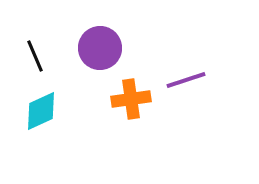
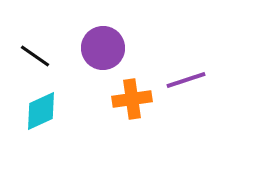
purple circle: moved 3 px right
black line: rotated 32 degrees counterclockwise
orange cross: moved 1 px right
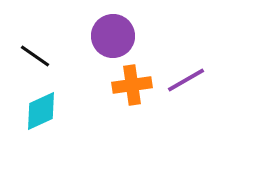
purple circle: moved 10 px right, 12 px up
purple line: rotated 12 degrees counterclockwise
orange cross: moved 14 px up
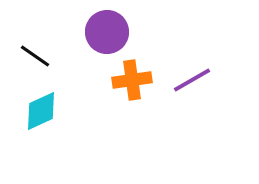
purple circle: moved 6 px left, 4 px up
purple line: moved 6 px right
orange cross: moved 5 px up
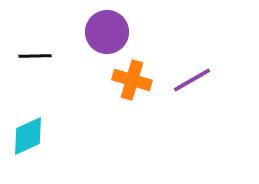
black line: rotated 36 degrees counterclockwise
orange cross: rotated 24 degrees clockwise
cyan diamond: moved 13 px left, 25 px down
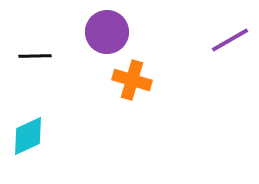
purple line: moved 38 px right, 40 px up
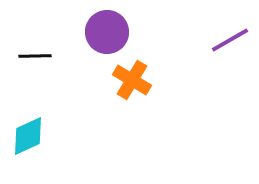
orange cross: rotated 15 degrees clockwise
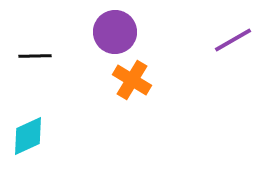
purple circle: moved 8 px right
purple line: moved 3 px right
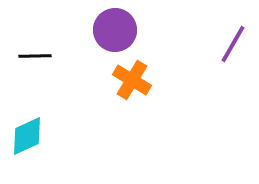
purple circle: moved 2 px up
purple line: moved 4 px down; rotated 30 degrees counterclockwise
cyan diamond: moved 1 px left
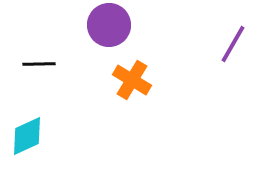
purple circle: moved 6 px left, 5 px up
black line: moved 4 px right, 8 px down
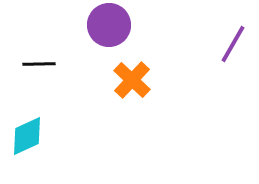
orange cross: rotated 12 degrees clockwise
